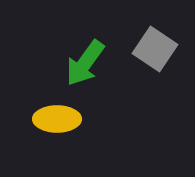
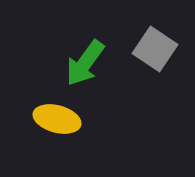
yellow ellipse: rotated 15 degrees clockwise
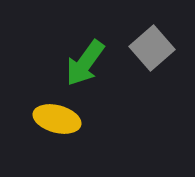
gray square: moved 3 px left, 1 px up; rotated 15 degrees clockwise
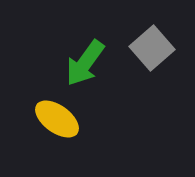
yellow ellipse: rotated 21 degrees clockwise
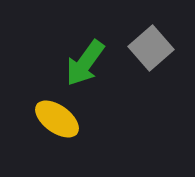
gray square: moved 1 px left
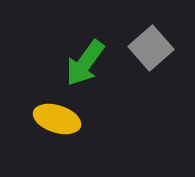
yellow ellipse: rotated 18 degrees counterclockwise
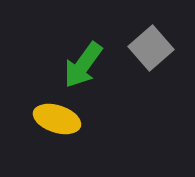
green arrow: moved 2 px left, 2 px down
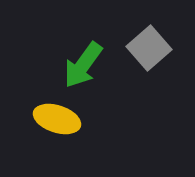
gray square: moved 2 px left
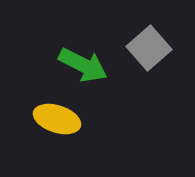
green arrow: rotated 99 degrees counterclockwise
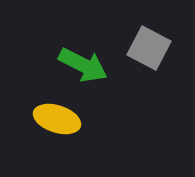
gray square: rotated 21 degrees counterclockwise
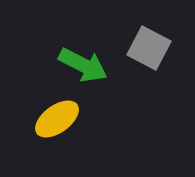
yellow ellipse: rotated 54 degrees counterclockwise
